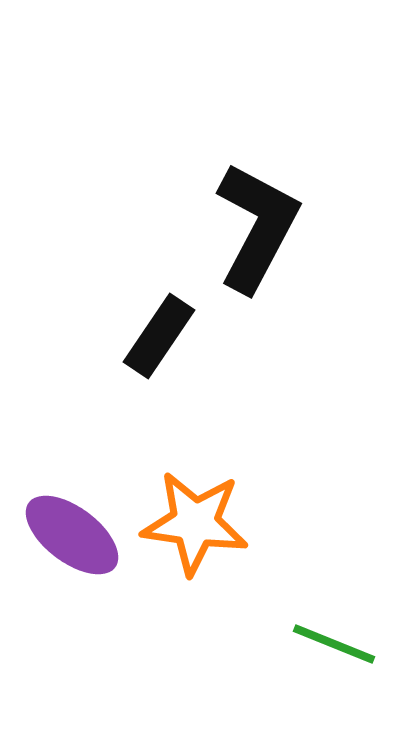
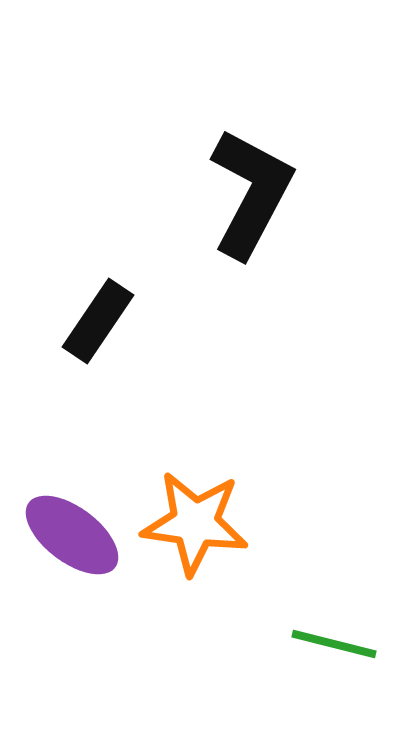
black L-shape: moved 6 px left, 34 px up
black rectangle: moved 61 px left, 15 px up
green line: rotated 8 degrees counterclockwise
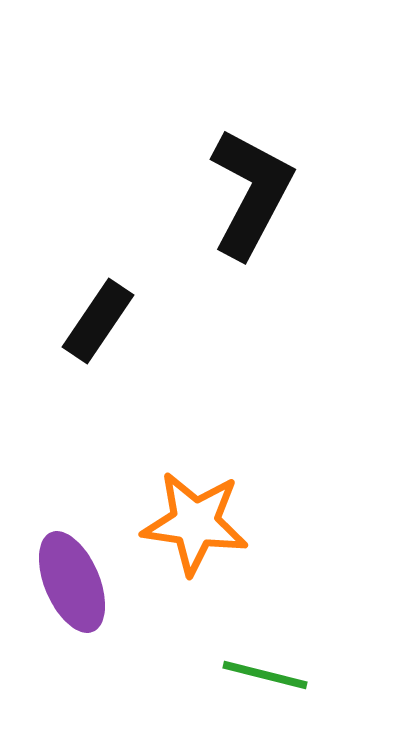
purple ellipse: moved 47 px down; rotated 30 degrees clockwise
green line: moved 69 px left, 31 px down
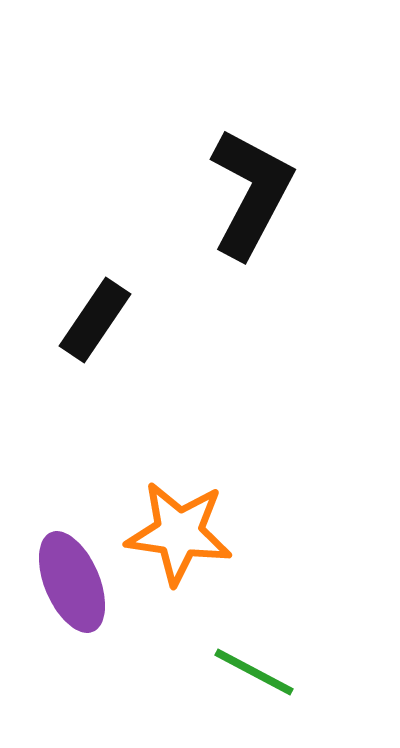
black rectangle: moved 3 px left, 1 px up
orange star: moved 16 px left, 10 px down
green line: moved 11 px left, 3 px up; rotated 14 degrees clockwise
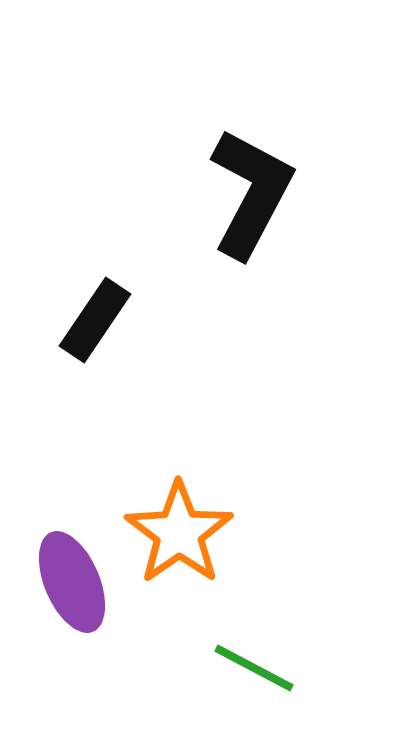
orange star: rotated 29 degrees clockwise
green line: moved 4 px up
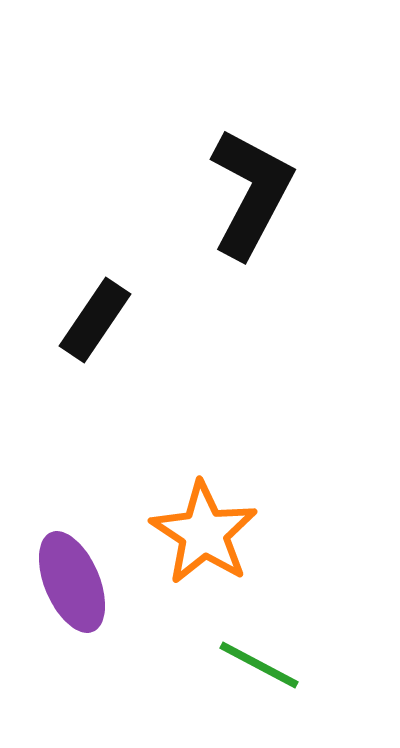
orange star: moved 25 px right; rotated 4 degrees counterclockwise
green line: moved 5 px right, 3 px up
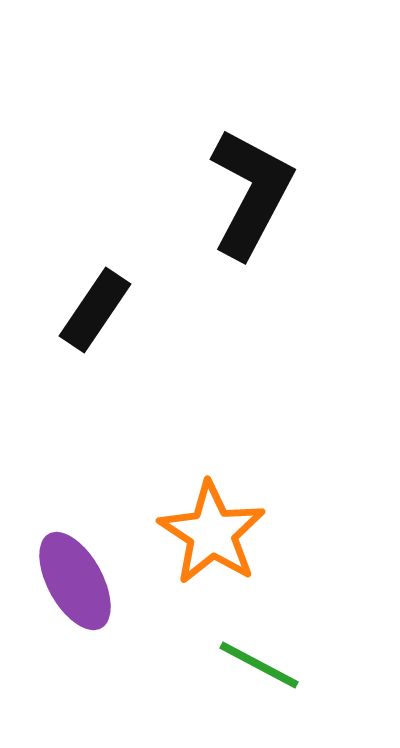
black rectangle: moved 10 px up
orange star: moved 8 px right
purple ellipse: moved 3 px right, 1 px up; rotated 6 degrees counterclockwise
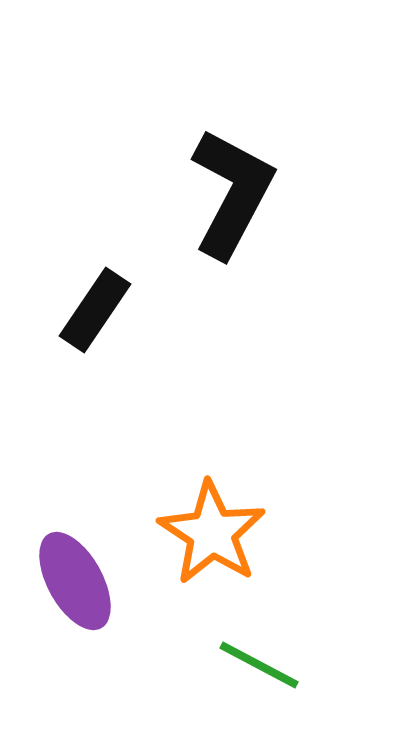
black L-shape: moved 19 px left
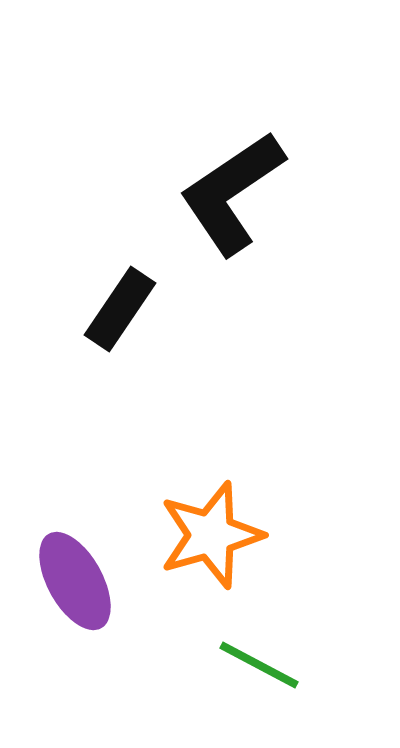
black L-shape: rotated 152 degrees counterclockwise
black rectangle: moved 25 px right, 1 px up
orange star: moved 1 px left, 2 px down; rotated 23 degrees clockwise
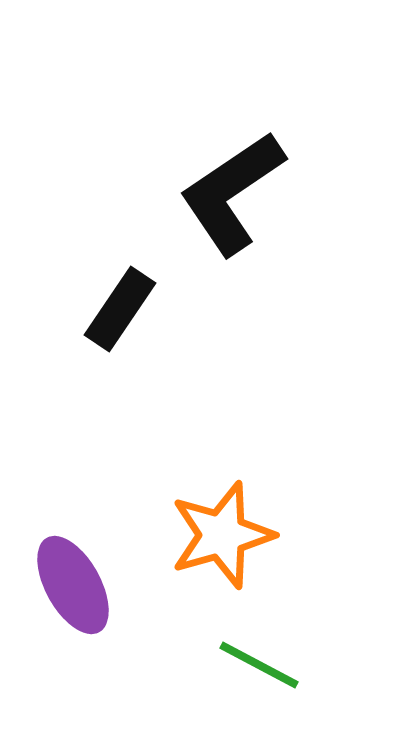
orange star: moved 11 px right
purple ellipse: moved 2 px left, 4 px down
